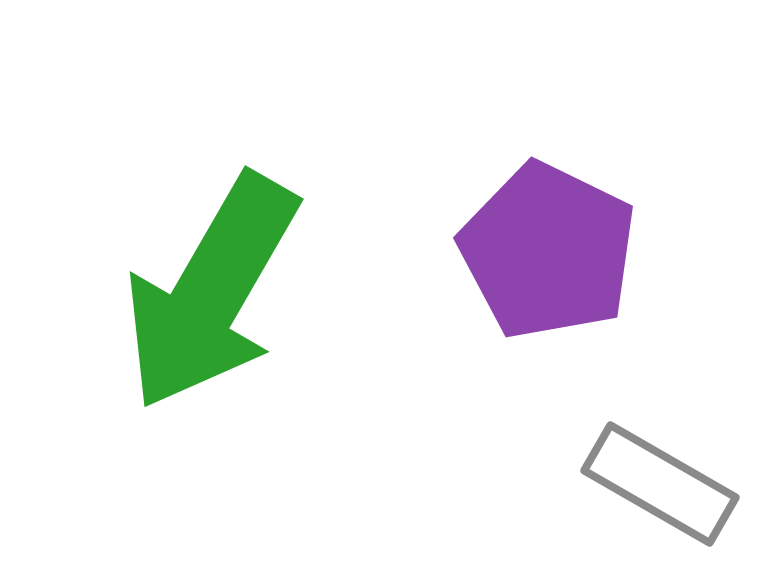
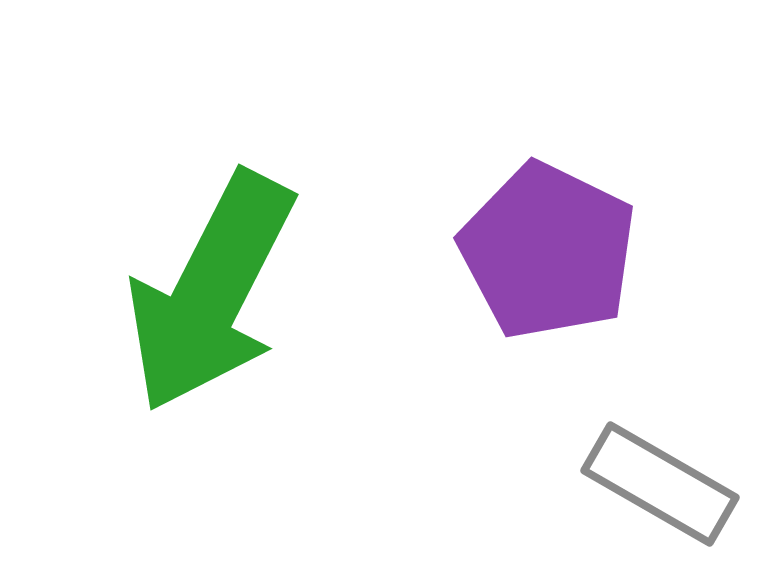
green arrow: rotated 3 degrees counterclockwise
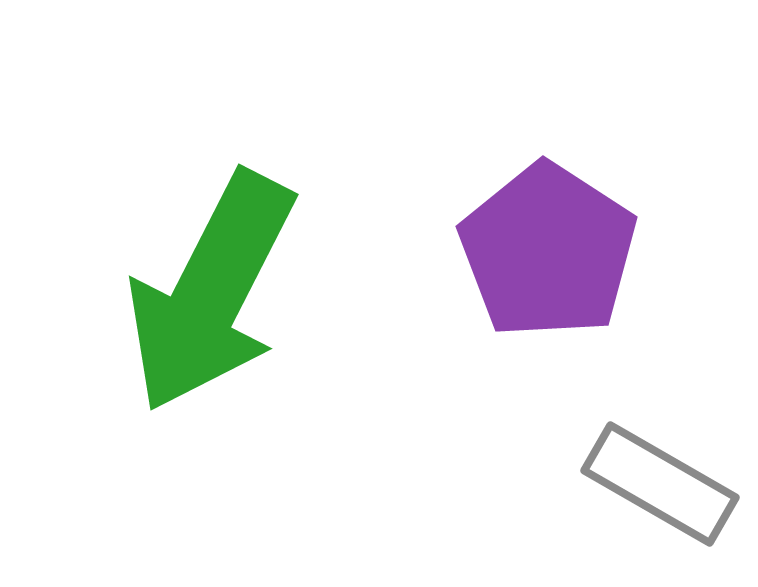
purple pentagon: rotated 7 degrees clockwise
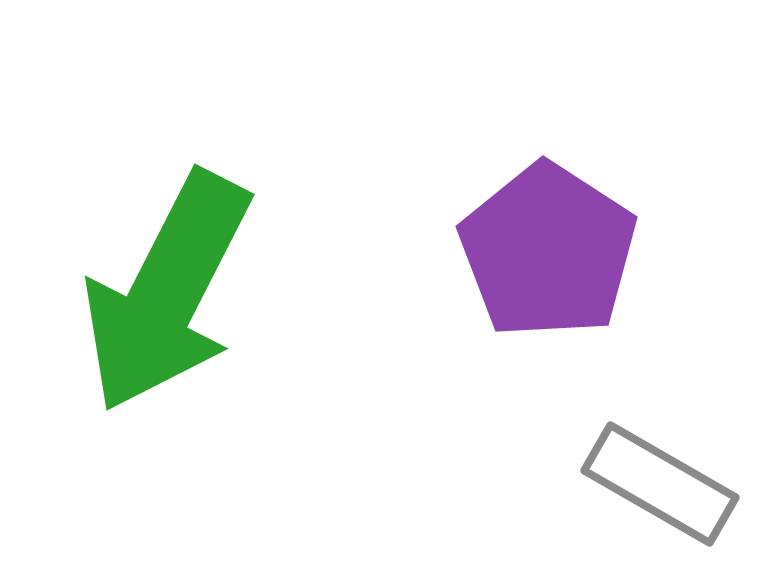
green arrow: moved 44 px left
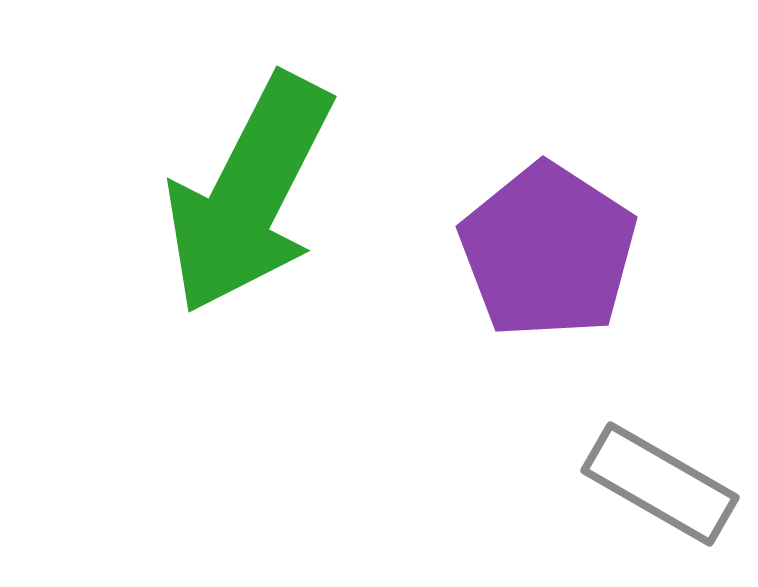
green arrow: moved 82 px right, 98 px up
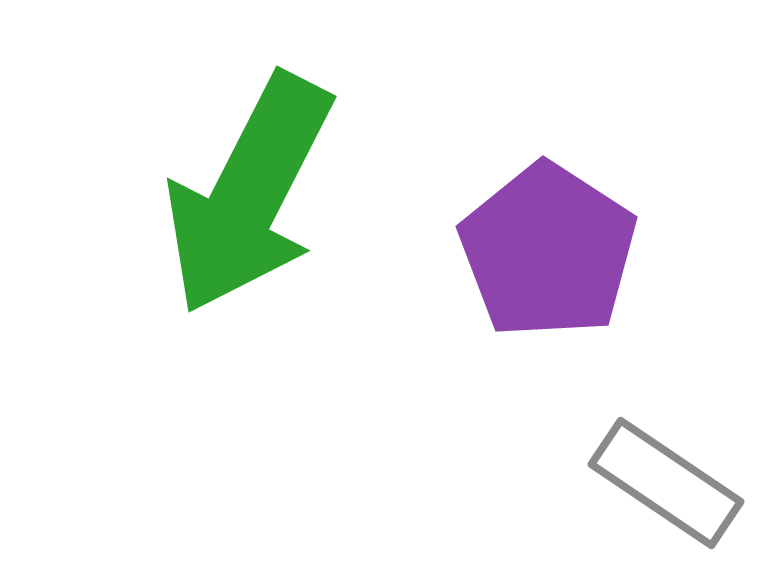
gray rectangle: moved 6 px right, 1 px up; rotated 4 degrees clockwise
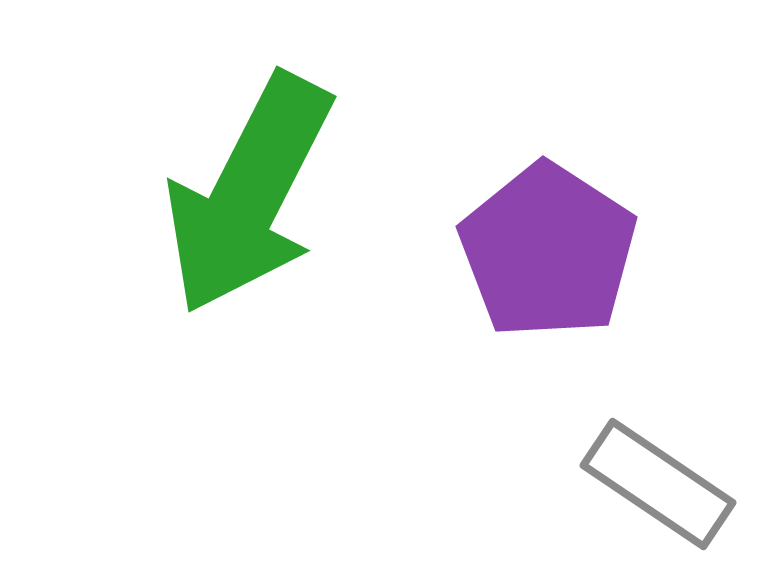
gray rectangle: moved 8 px left, 1 px down
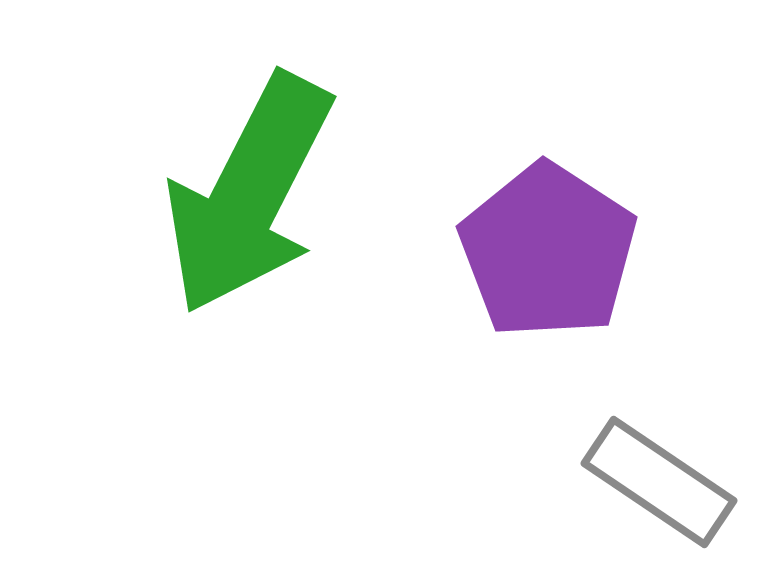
gray rectangle: moved 1 px right, 2 px up
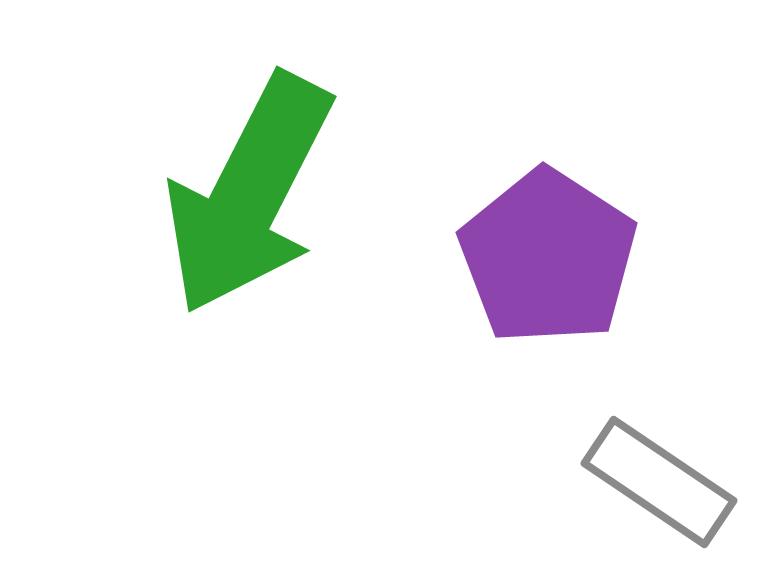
purple pentagon: moved 6 px down
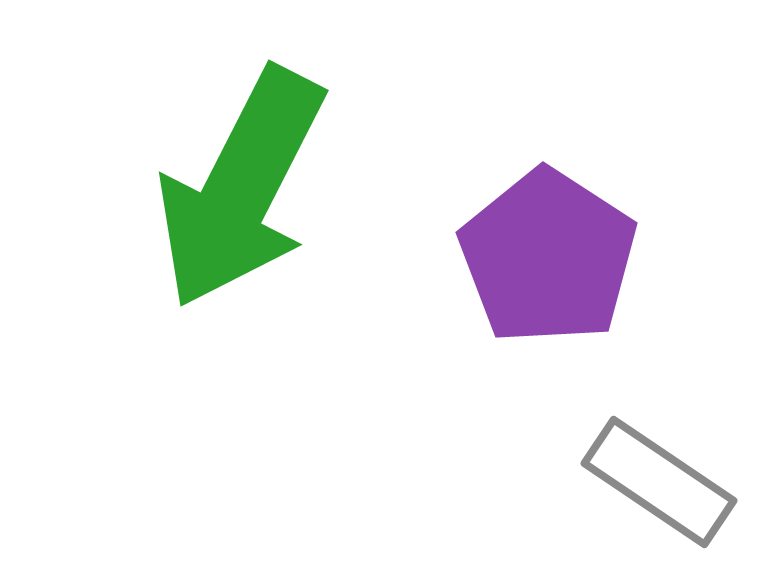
green arrow: moved 8 px left, 6 px up
